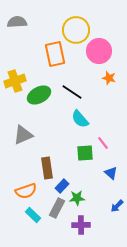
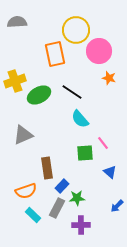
blue triangle: moved 1 px left, 1 px up
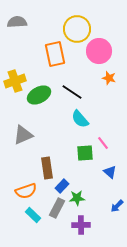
yellow circle: moved 1 px right, 1 px up
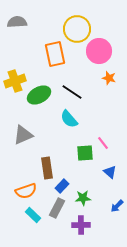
cyan semicircle: moved 11 px left
green star: moved 6 px right
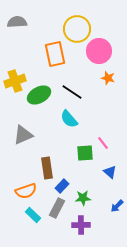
orange star: moved 1 px left
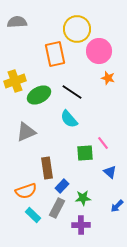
gray triangle: moved 3 px right, 3 px up
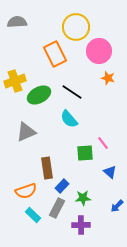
yellow circle: moved 1 px left, 2 px up
orange rectangle: rotated 15 degrees counterclockwise
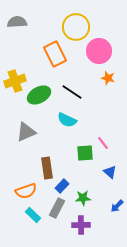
cyan semicircle: moved 2 px left, 1 px down; rotated 24 degrees counterclockwise
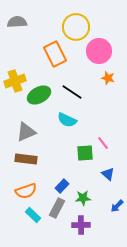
brown rectangle: moved 21 px left, 9 px up; rotated 75 degrees counterclockwise
blue triangle: moved 2 px left, 2 px down
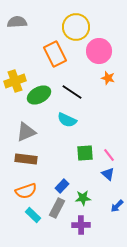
pink line: moved 6 px right, 12 px down
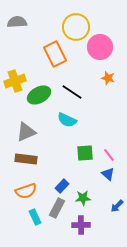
pink circle: moved 1 px right, 4 px up
cyan rectangle: moved 2 px right, 2 px down; rotated 21 degrees clockwise
